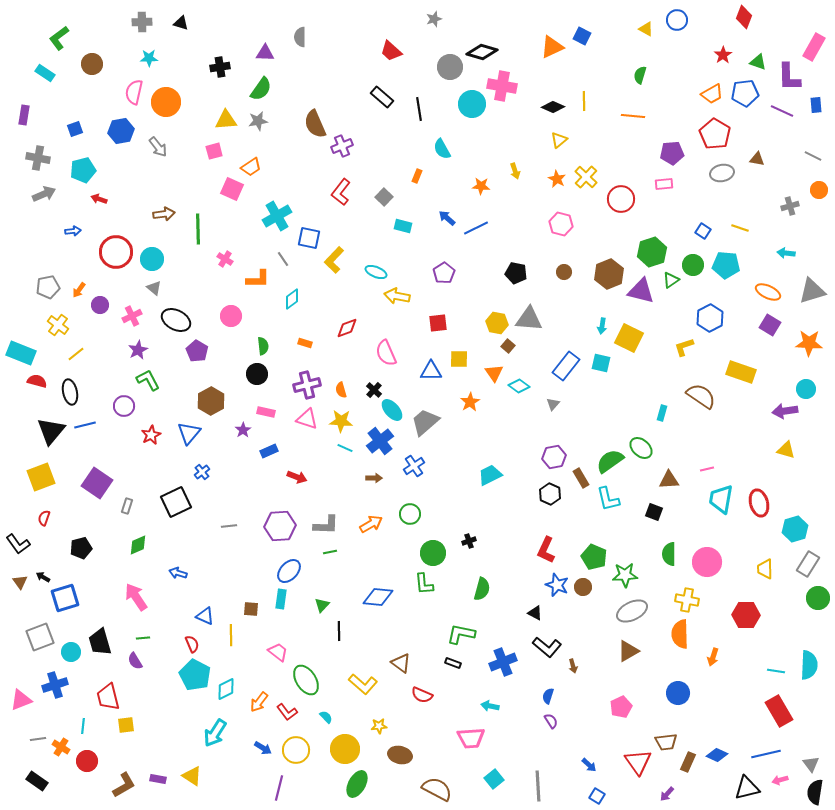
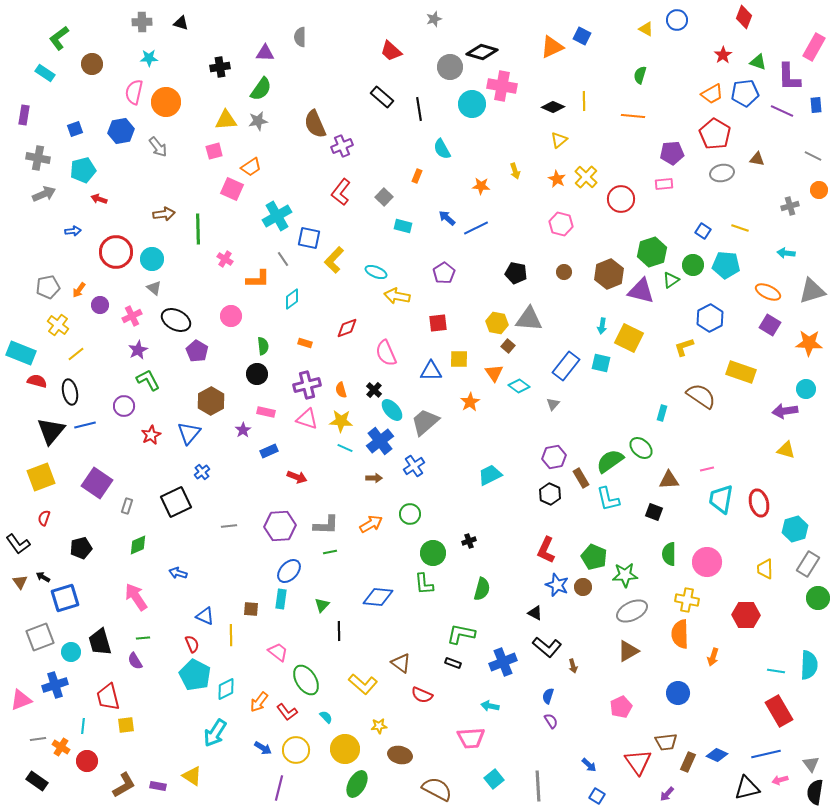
purple rectangle at (158, 779): moved 7 px down
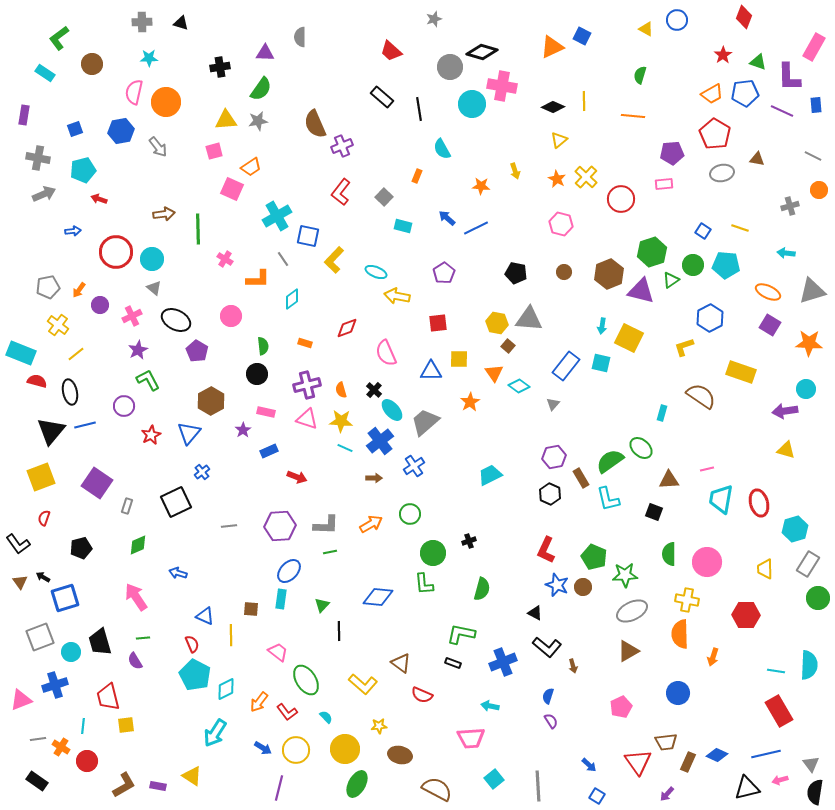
blue square at (309, 238): moved 1 px left, 2 px up
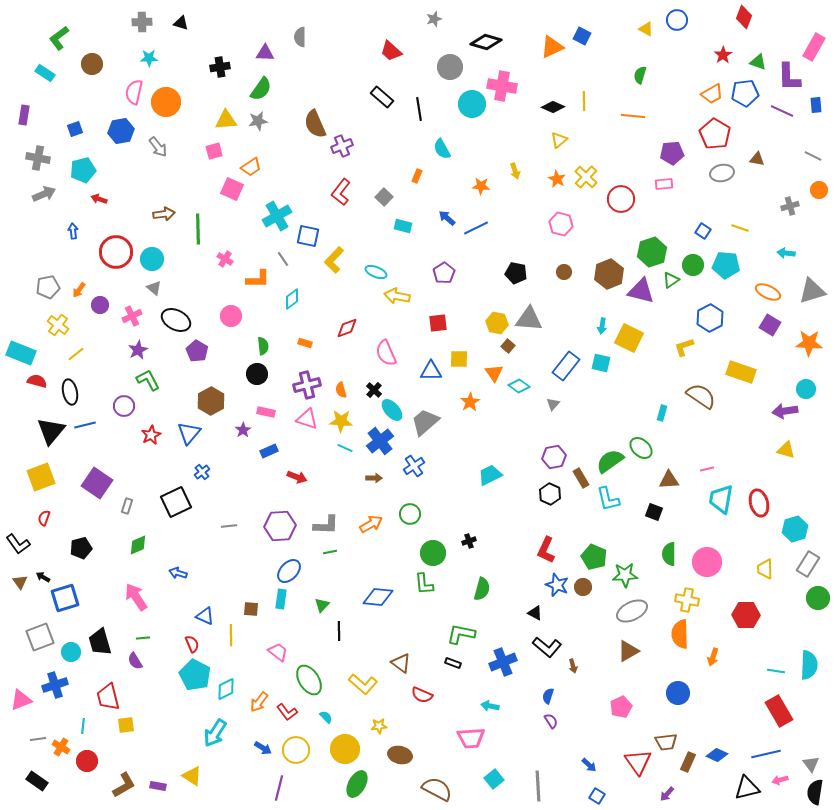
black diamond at (482, 52): moved 4 px right, 10 px up
blue arrow at (73, 231): rotated 91 degrees counterclockwise
green ellipse at (306, 680): moved 3 px right
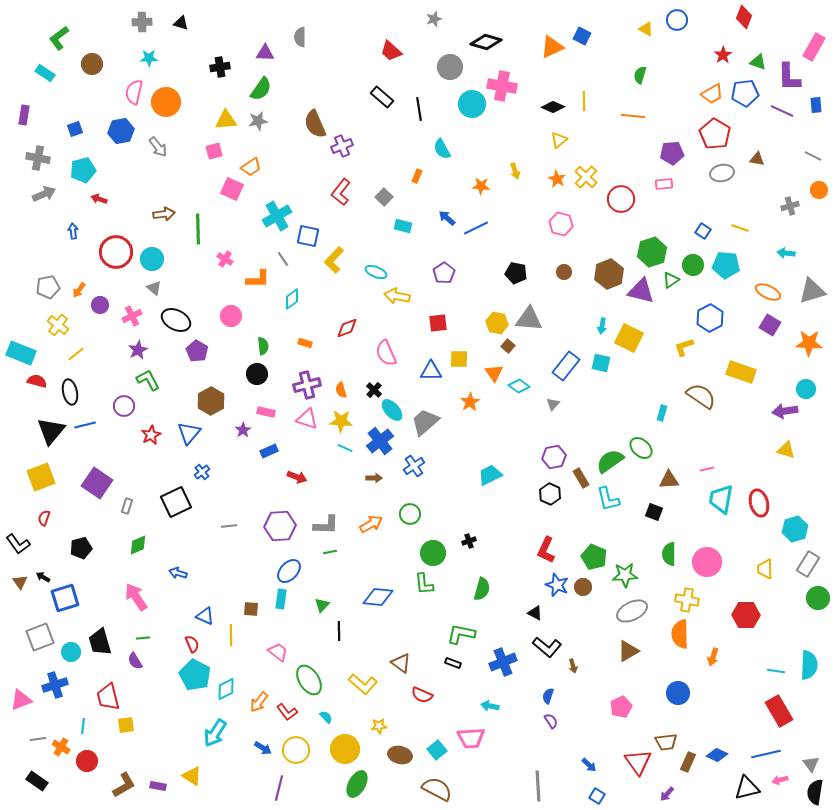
cyan square at (494, 779): moved 57 px left, 29 px up
